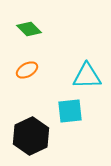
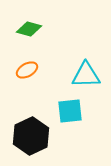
green diamond: rotated 30 degrees counterclockwise
cyan triangle: moved 1 px left, 1 px up
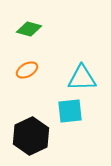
cyan triangle: moved 4 px left, 3 px down
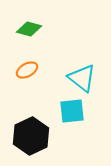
cyan triangle: rotated 40 degrees clockwise
cyan square: moved 2 px right
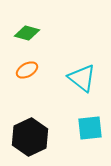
green diamond: moved 2 px left, 4 px down
cyan square: moved 18 px right, 17 px down
black hexagon: moved 1 px left, 1 px down
